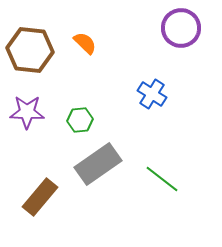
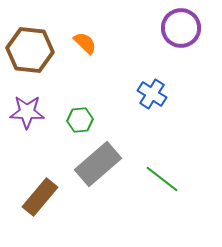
gray rectangle: rotated 6 degrees counterclockwise
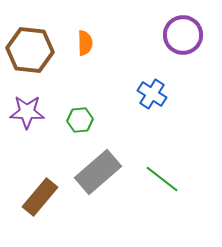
purple circle: moved 2 px right, 7 px down
orange semicircle: rotated 45 degrees clockwise
gray rectangle: moved 8 px down
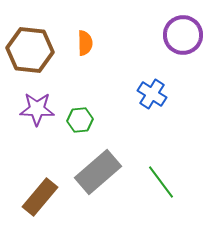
purple star: moved 10 px right, 3 px up
green line: moved 1 px left, 3 px down; rotated 15 degrees clockwise
